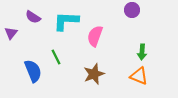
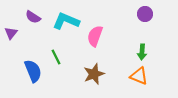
purple circle: moved 13 px right, 4 px down
cyan L-shape: rotated 20 degrees clockwise
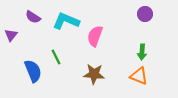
purple triangle: moved 2 px down
brown star: rotated 25 degrees clockwise
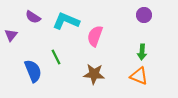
purple circle: moved 1 px left, 1 px down
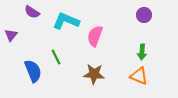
purple semicircle: moved 1 px left, 5 px up
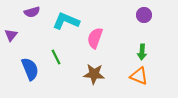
purple semicircle: rotated 49 degrees counterclockwise
pink semicircle: moved 2 px down
blue semicircle: moved 3 px left, 2 px up
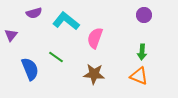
purple semicircle: moved 2 px right, 1 px down
cyan L-shape: rotated 16 degrees clockwise
green line: rotated 28 degrees counterclockwise
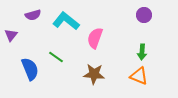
purple semicircle: moved 1 px left, 2 px down
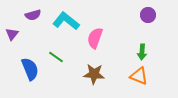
purple circle: moved 4 px right
purple triangle: moved 1 px right, 1 px up
